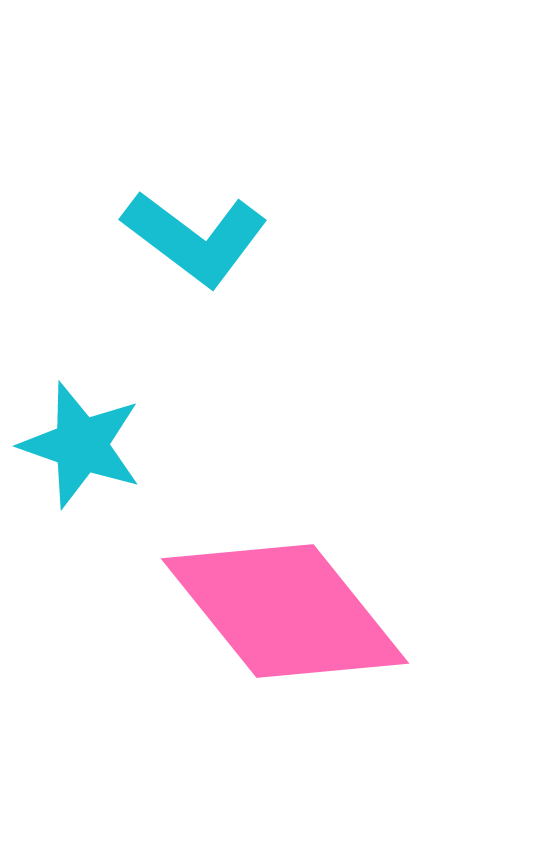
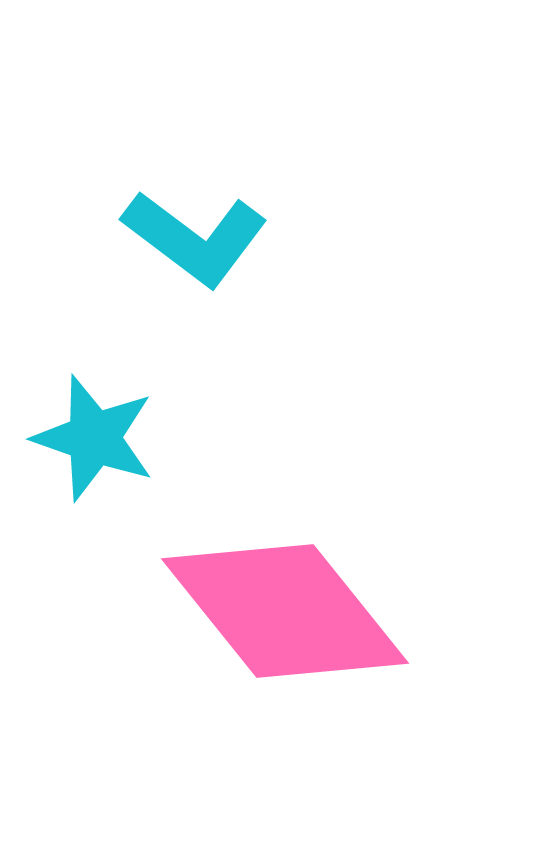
cyan star: moved 13 px right, 7 px up
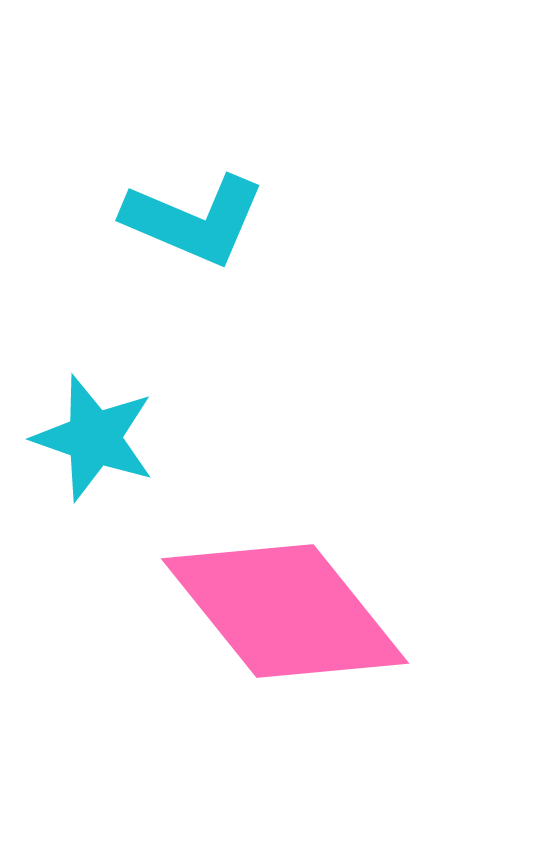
cyan L-shape: moved 1 px left, 18 px up; rotated 14 degrees counterclockwise
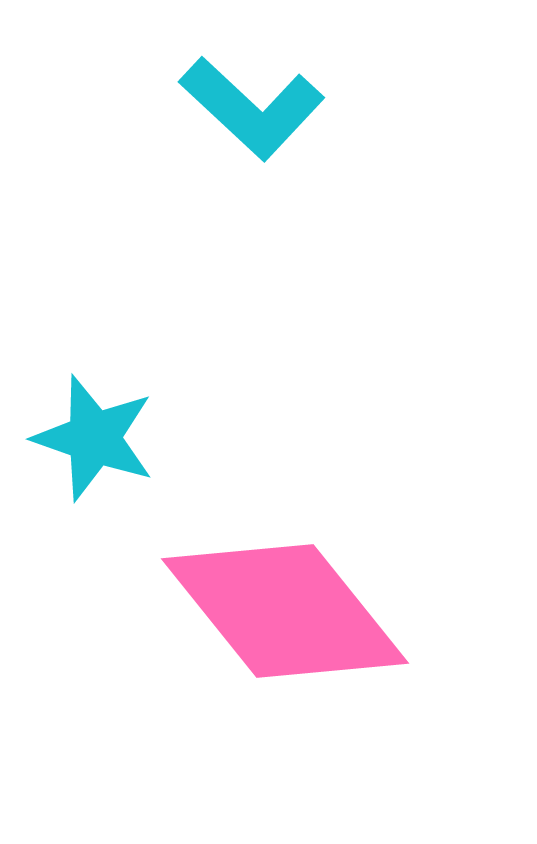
cyan L-shape: moved 58 px right, 112 px up; rotated 20 degrees clockwise
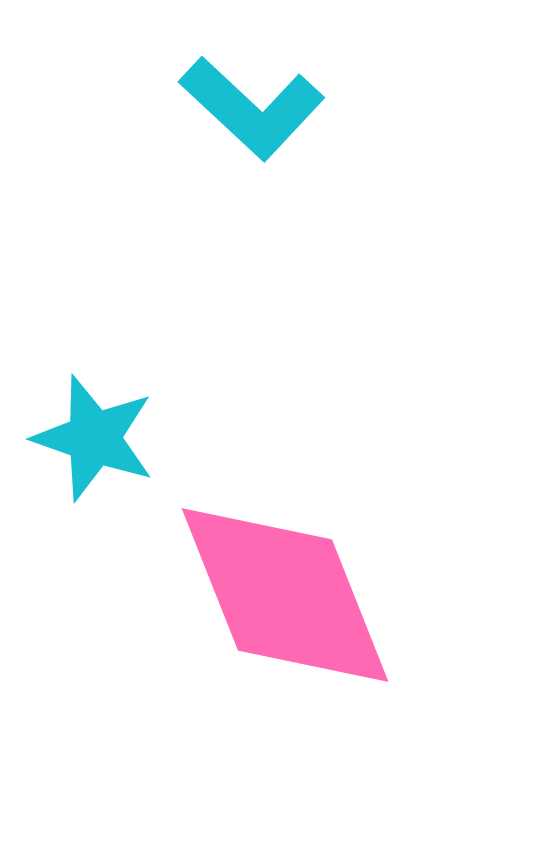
pink diamond: moved 16 px up; rotated 17 degrees clockwise
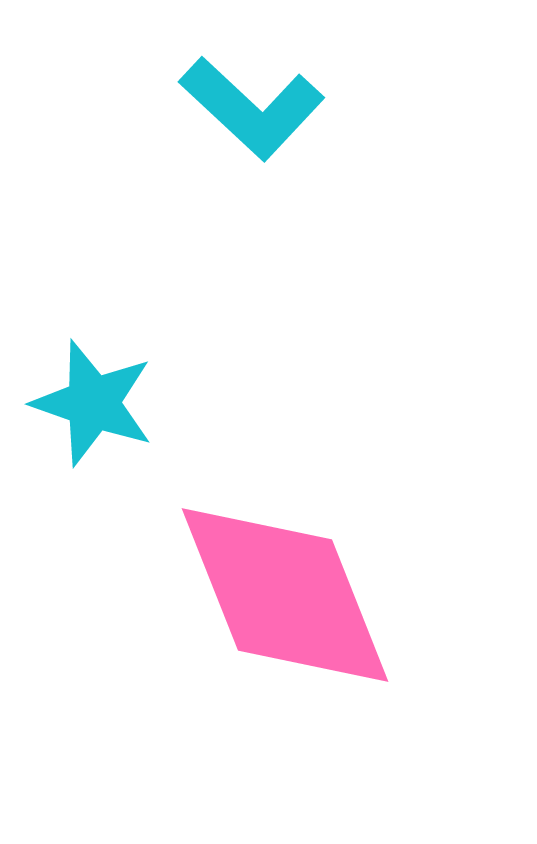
cyan star: moved 1 px left, 35 px up
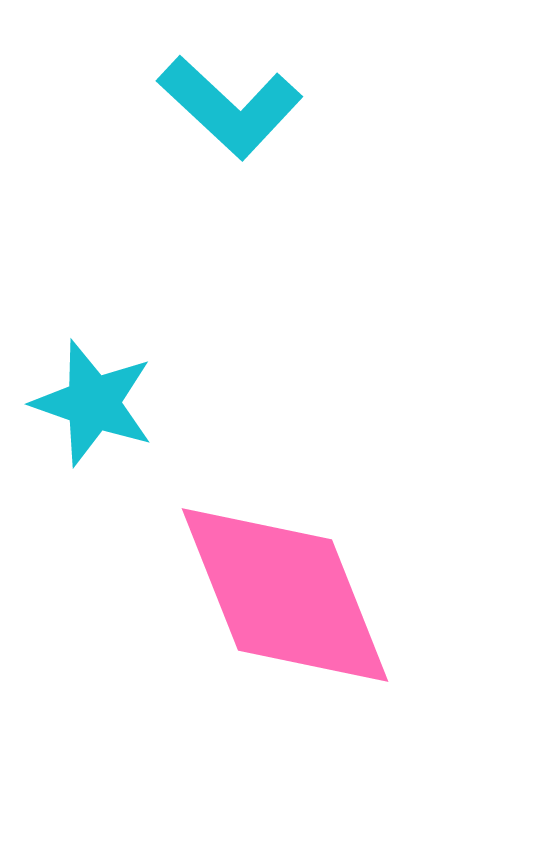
cyan L-shape: moved 22 px left, 1 px up
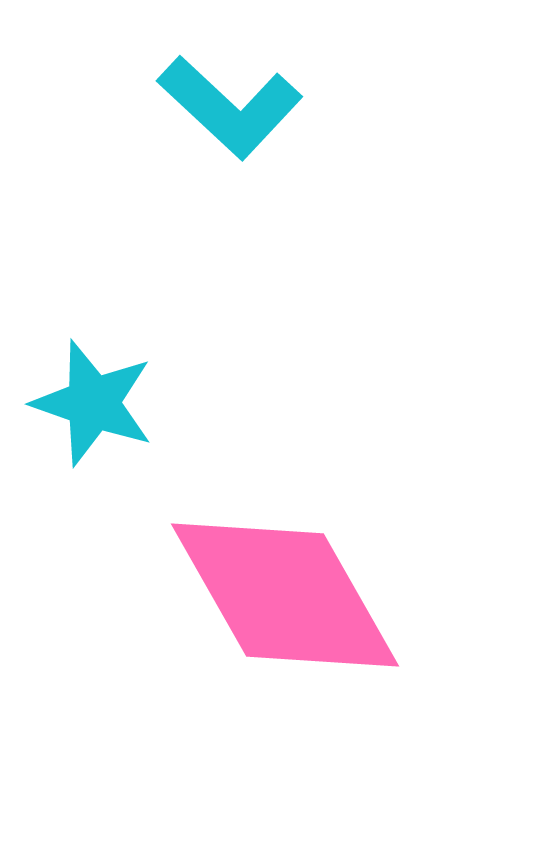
pink diamond: rotated 8 degrees counterclockwise
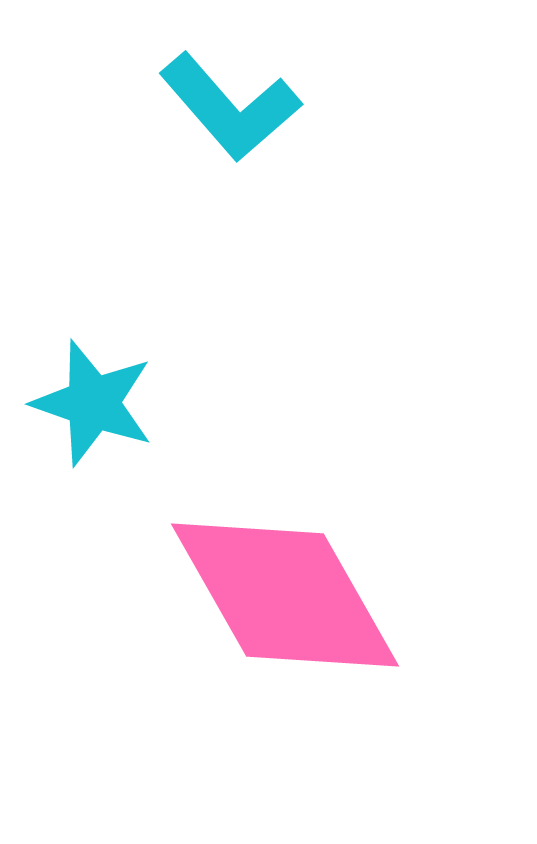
cyan L-shape: rotated 6 degrees clockwise
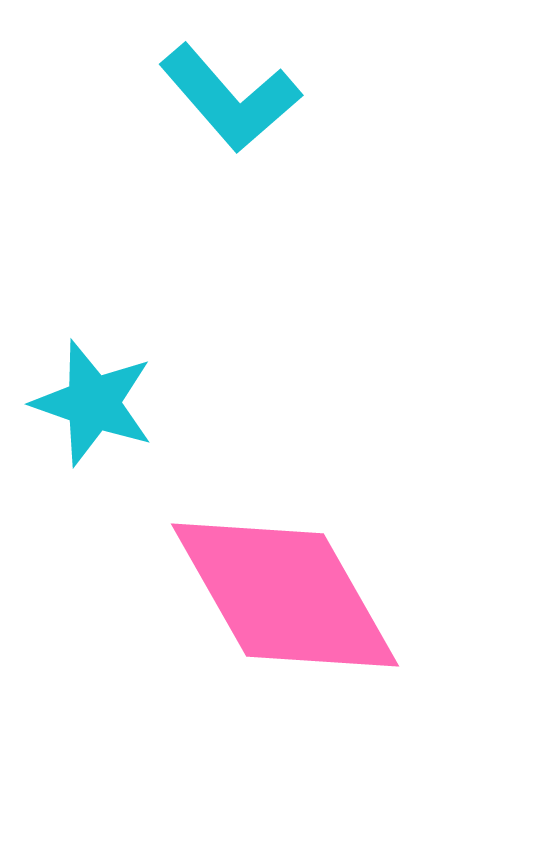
cyan L-shape: moved 9 px up
